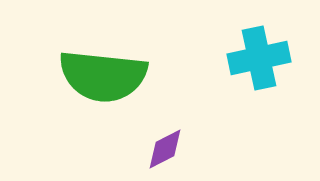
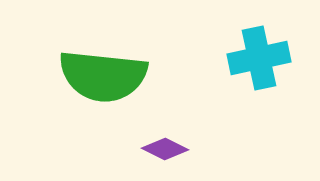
purple diamond: rotated 54 degrees clockwise
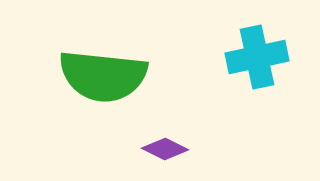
cyan cross: moved 2 px left, 1 px up
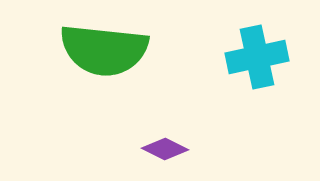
green semicircle: moved 1 px right, 26 px up
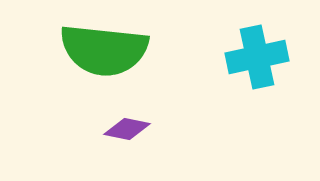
purple diamond: moved 38 px left, 20 px up; rotated 15 degrees counterclockwise
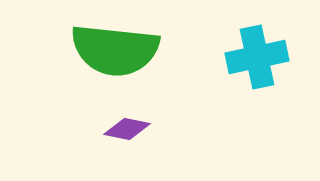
green semicircle: moved 11 px right
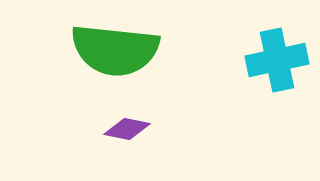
cyan cross: moved 20 px right, 3 px down
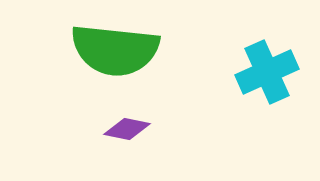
cyan cross: moved 10 px left, 12 px down; rotated 12 degrees counterclockwise
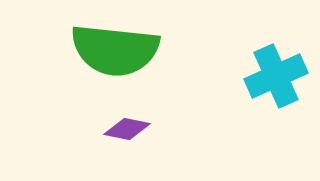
cyan cross: moved 9 px right, 4 px down
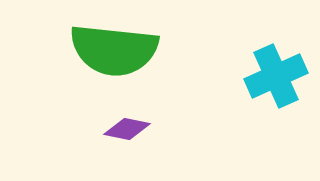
green semicircle: moved 1 px left
